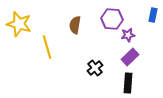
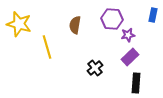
black rectangle: moved 8 px right
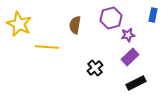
purple hexagon: moved 1 px left, 1 px up; rotated 20 degrees counterclockwise
yellow star: rotated 10 degrees clockwise
yellow line: rotated 70 degrees counterclockwise
black rectangle: rotated 60 degrees clockwise
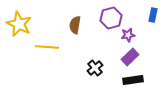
black rectangle: moved 3 px left, 3 px up; rotated 18 degrees clockwise
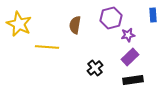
blue rectangle: rotated 16 degrees counterclockwise
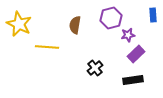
purple rectangle: moved 6 px right, 3 px up
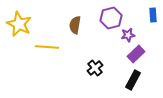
black rectangle: rotated 54 degrees counterclockwise
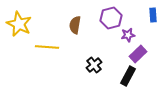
purple rectangle: moved 2 px right
black cross: moved 1 px left, 3 px up
black rectangle: moved 5 px left, 4 px up
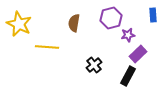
brown semicircle: moved 1 px left, 2 px up
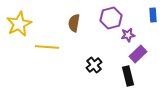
yellow star: rotated 20 degrees clockwise
black rectangle: rotated 42 degrees counterclockwise
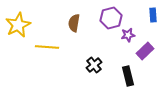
yellow star: moved 1 px left, 1 px down
purple rectangle: moved 7 px right, 3 px up
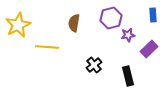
purple rectangle: moved 4 px right, 2 px up
